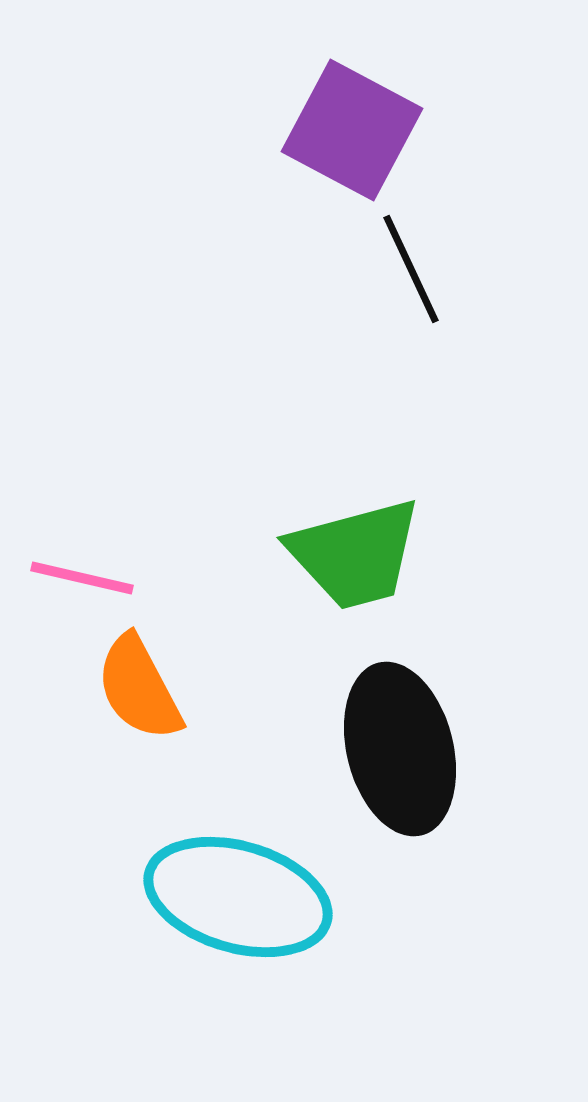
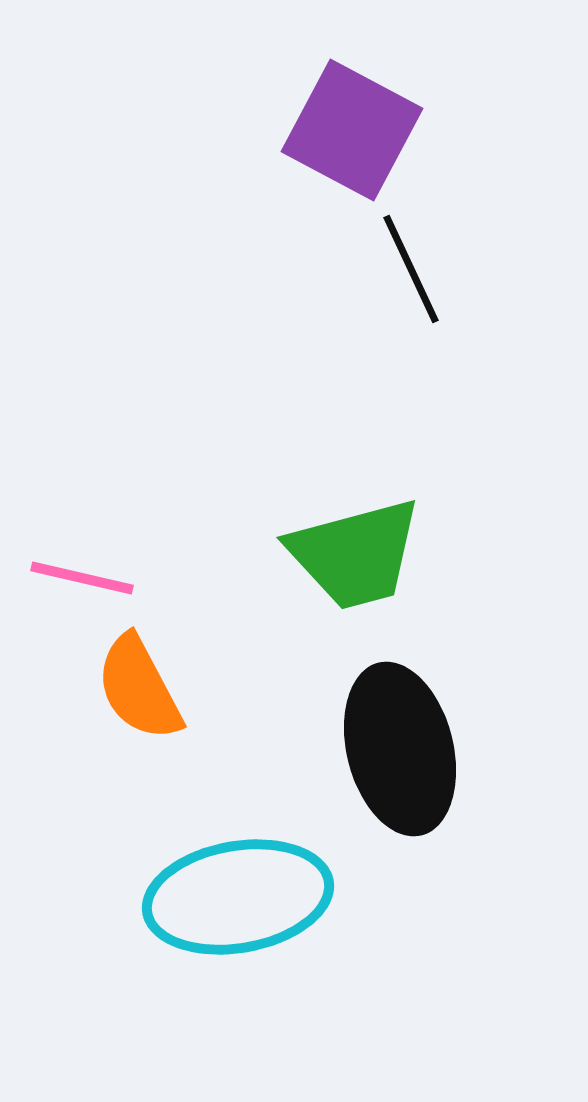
cyan ellipse: rotated 26 degrees counterclockwise
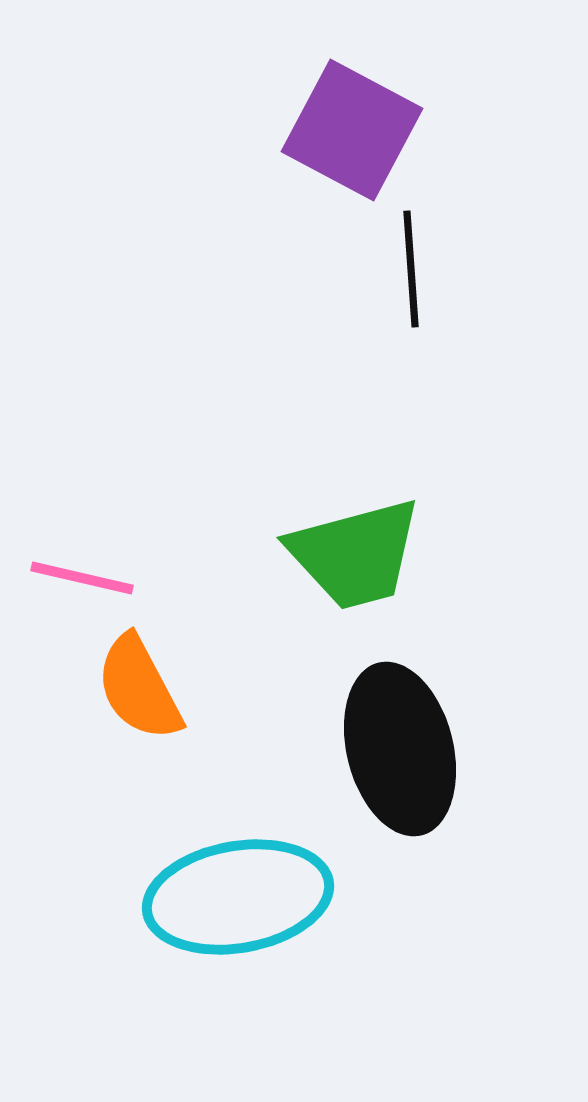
black line: rotated 21 degrees clockwise
